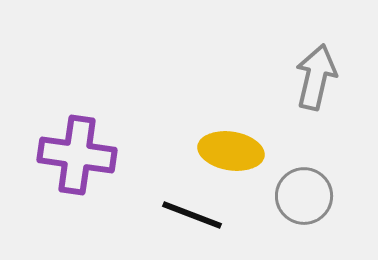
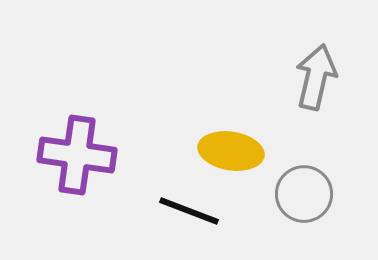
gray circle: moved 2 px up
black line: moved 3 px left, 4 px up
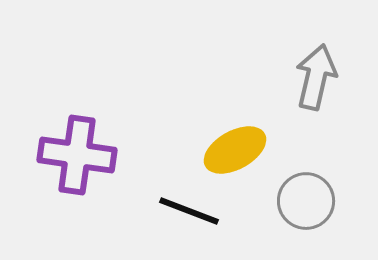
yellow ellipse: moved 4 px right, 1 px up; rotated 38 degrees counterclockwise
gray circle: moved 2 px right, 7 px down
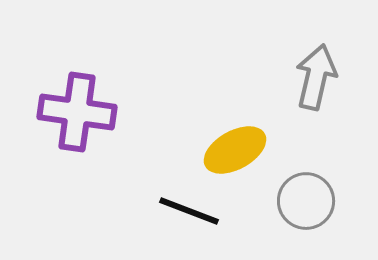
purple cross: moved 43 px up
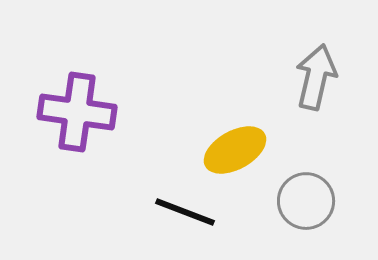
black line: moved 4 px left, 1 px down
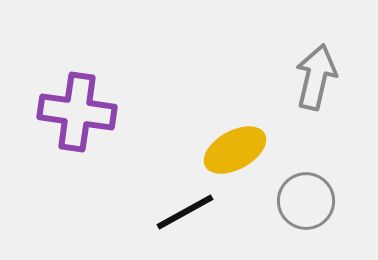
black line: rotated 50 degrees counterclockwise
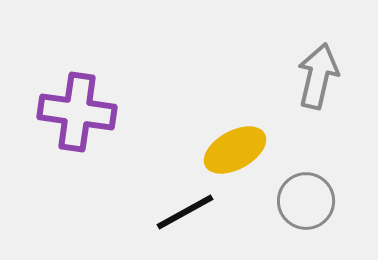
gray arrow: moved 2 px right, 1 px up
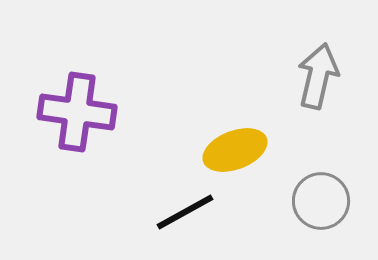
yellow ellipse: rotated 8 degrees clockwise
gray circle: moved 15 px right
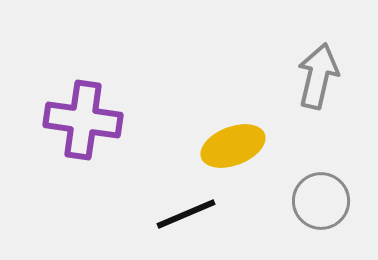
purple cross: moved 6 px right, 8 px down
yellow ellipse: moved 2 px left, 4 px up
black line: moved 1 px right, 2 px down; rotated 6 degrees clockwise
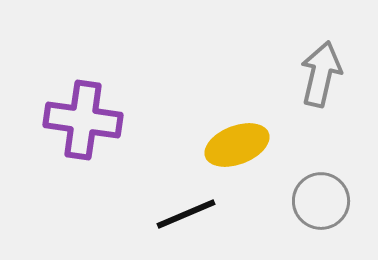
gray arrow: moved 3 px right, 2 px up
yellow ellipse: moved 4 px right, 1 px up
